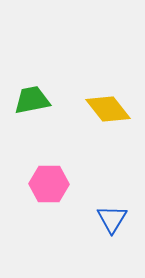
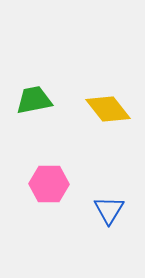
green trapezoid: moved 2 px right
blue triangle: moved 3 px left, 9 px up
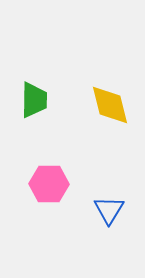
green trapezoid: rotated 102 degrees clockwise
yellow diamond: moved 2 px right, 4 px up; rotated 24 degrees clockwise
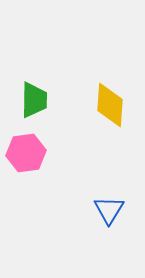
yellow diamond: rotated 18 degrees clockwise
pink hexagon: moved 23 px left, 31 px up; rotated 9 degrees counterclockwise
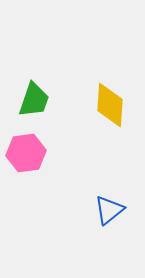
green trapezoid: rotated 18 degrees clockwise
blue triangle: rotated 20 degrees clockwise
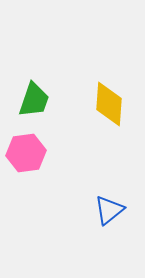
yellow diamond: moved 1 px left, 1 px up
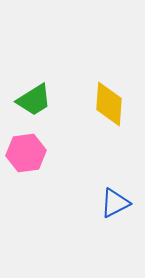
green trapezoid: rotated 39 degrees clockwise
blue triangle: moved 6 px right, 7 px up; rotated 12 degrees clockwise
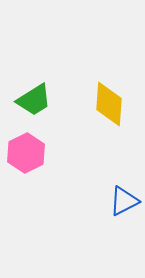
pink hexagon: rotated 18 degrees counterclockwise
blue triangle: moved 9 px right, 2 px up
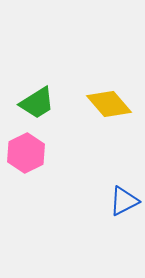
green trapezoid: moved 3 px right, 3 px down
yellow diamond: rotated 45 degrees counterclockwise
